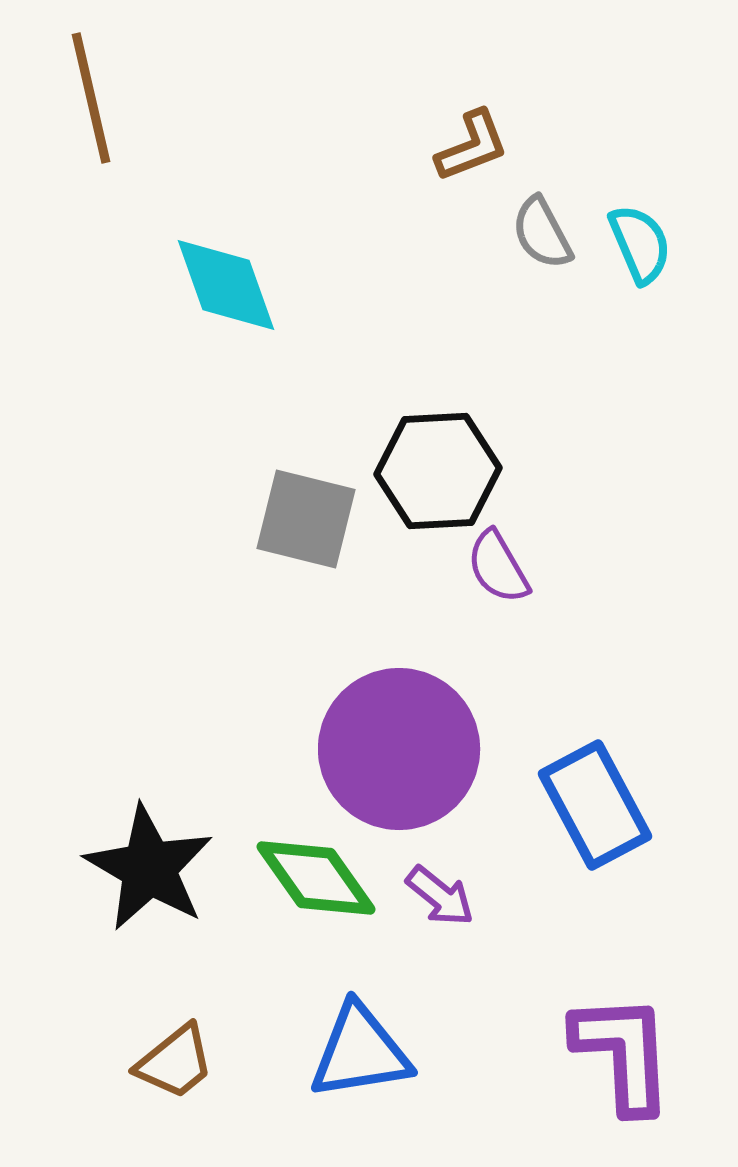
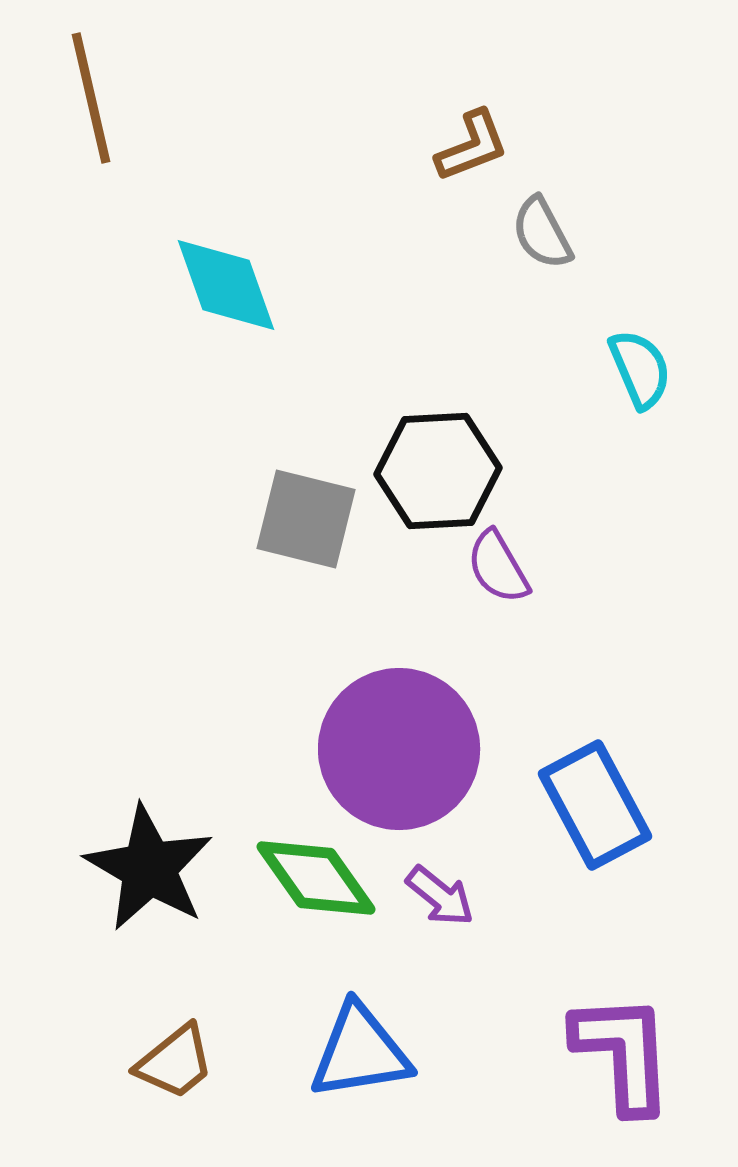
cyan semicircle: moved 125 px down
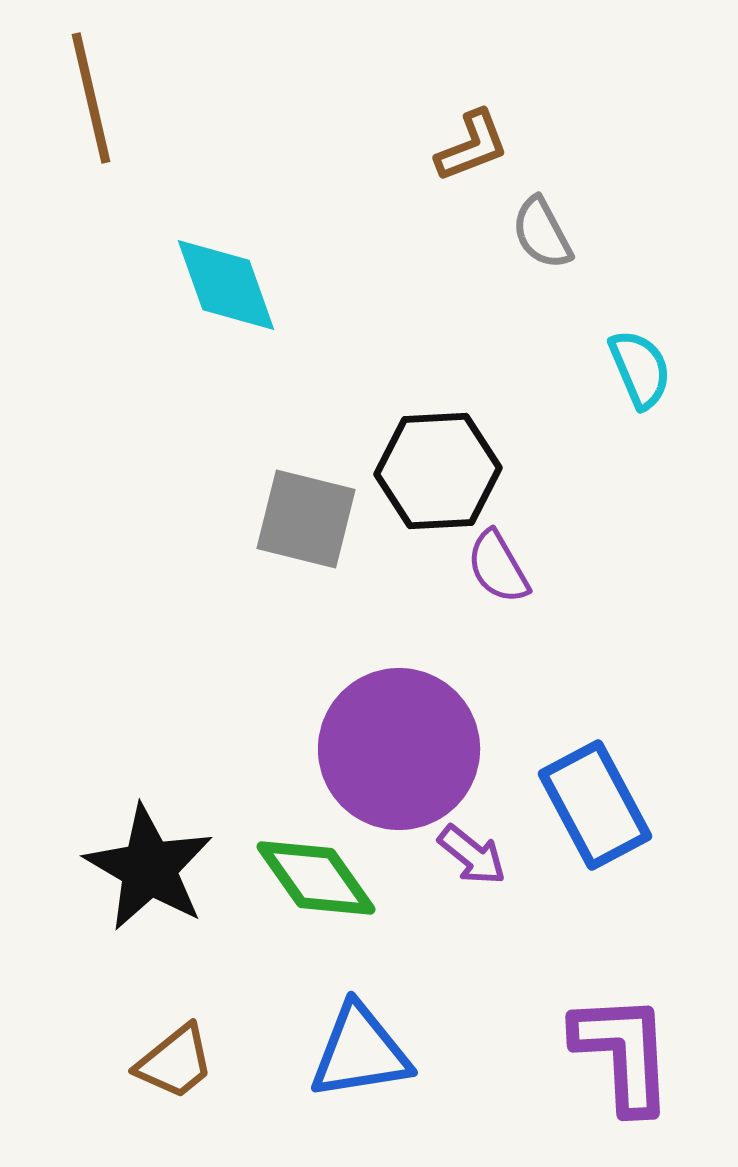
purple arrow: moved 32 px right, 41 px up
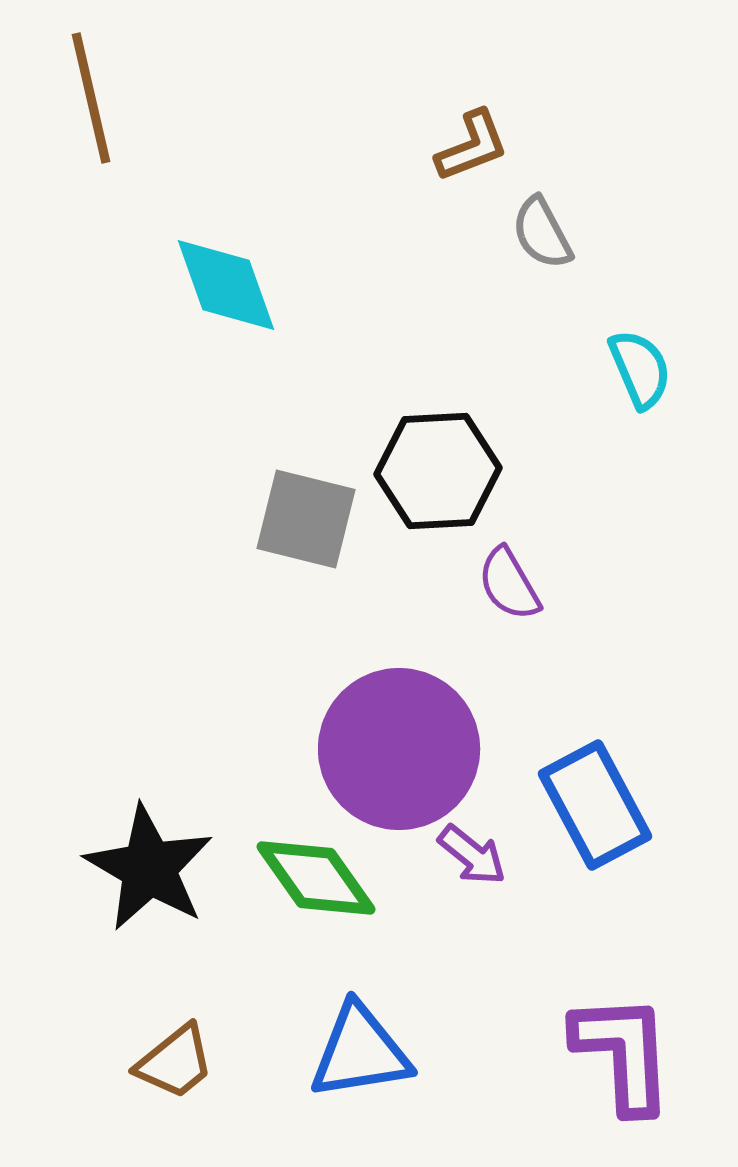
purple semicircle: moved 11 px right, 17 px down
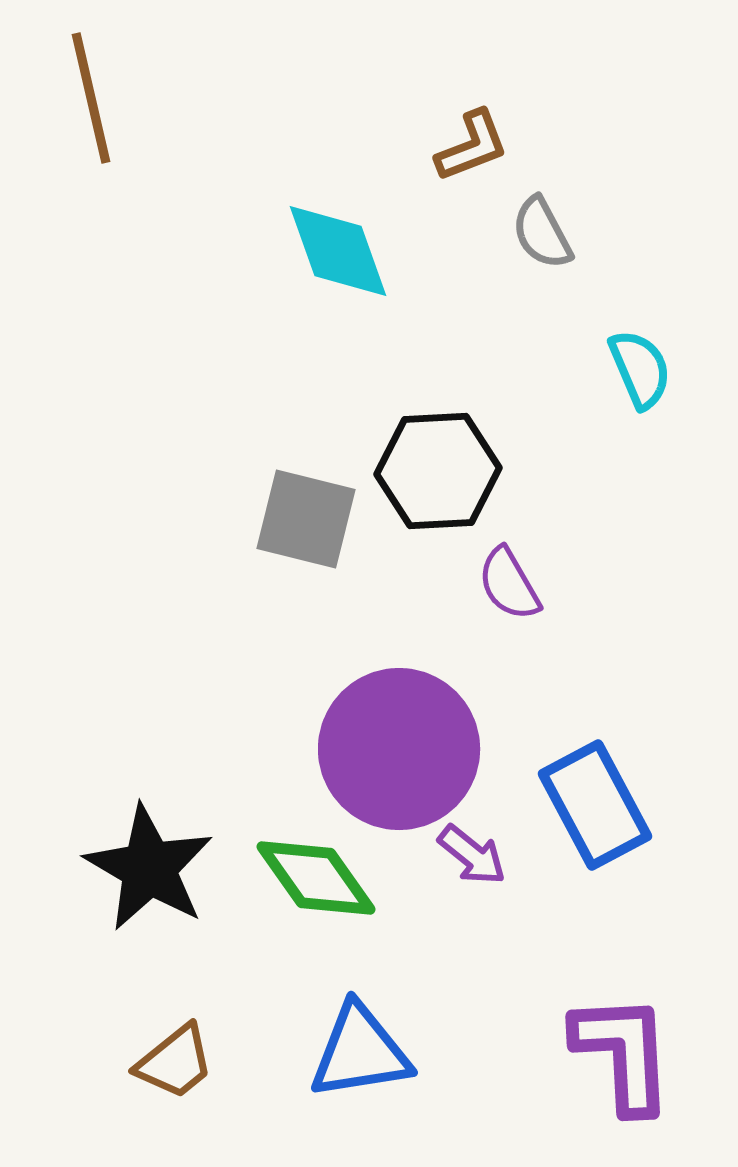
cyan diamond: moved 112 px right, 34 px up
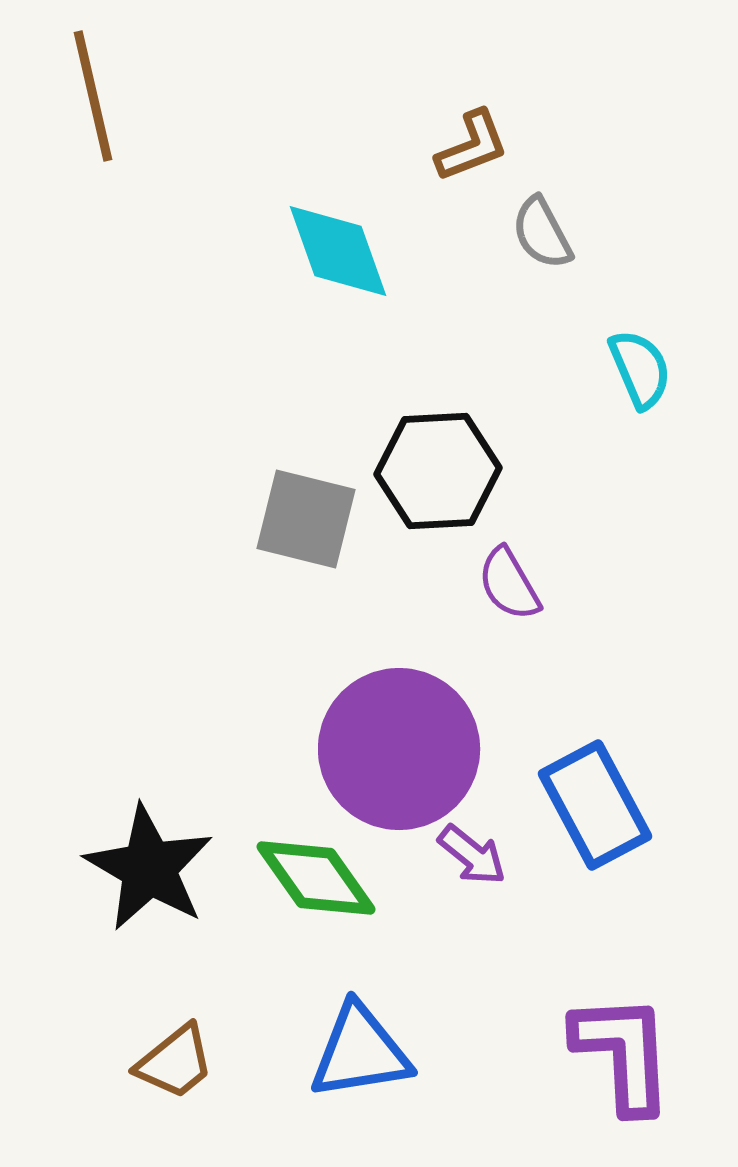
brown line: moved 2 px right, 2 px up
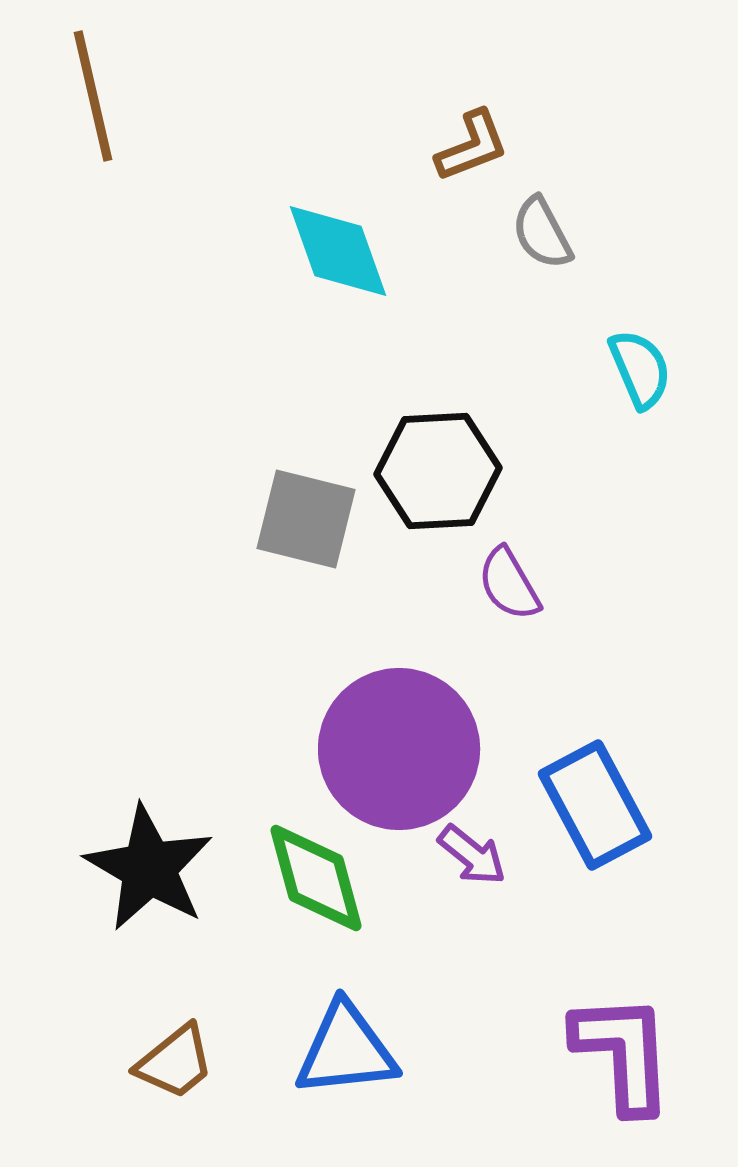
green diamond: rotated 20 degrees clockwise
blue triangle: moved 14 px left, 2 px up; rotated 3 degrees clockwise
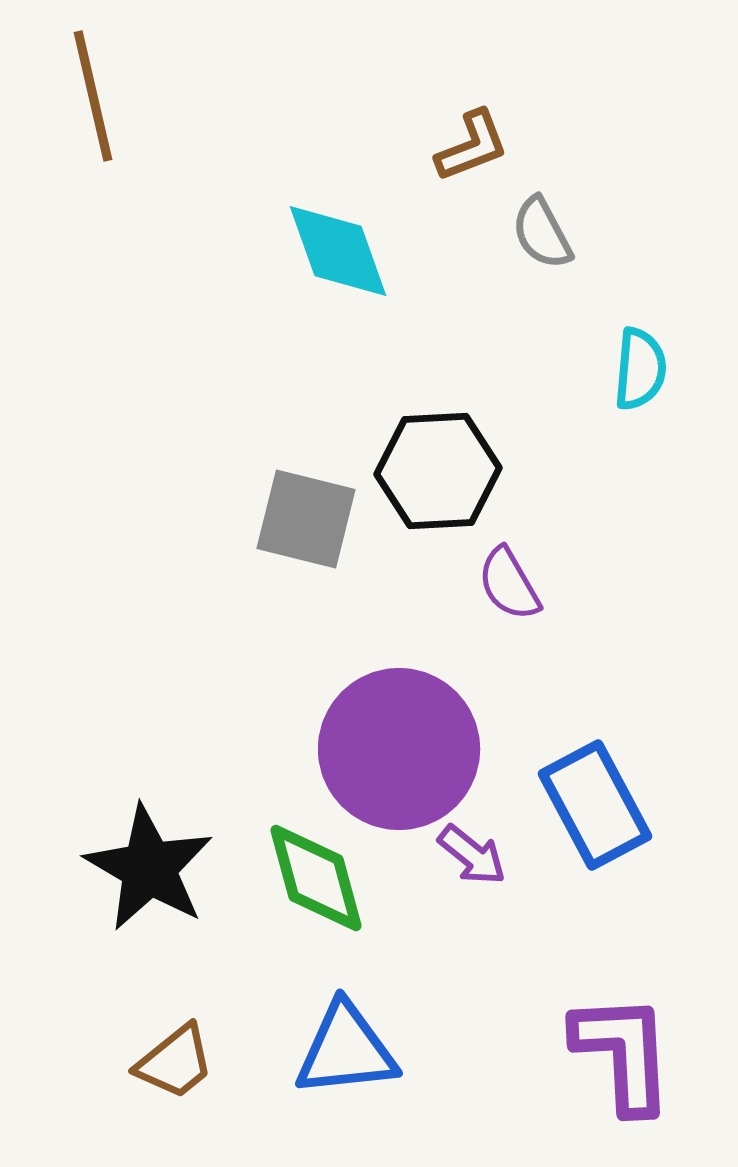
cyan semicircle: rotated 28 degrees clockwise
